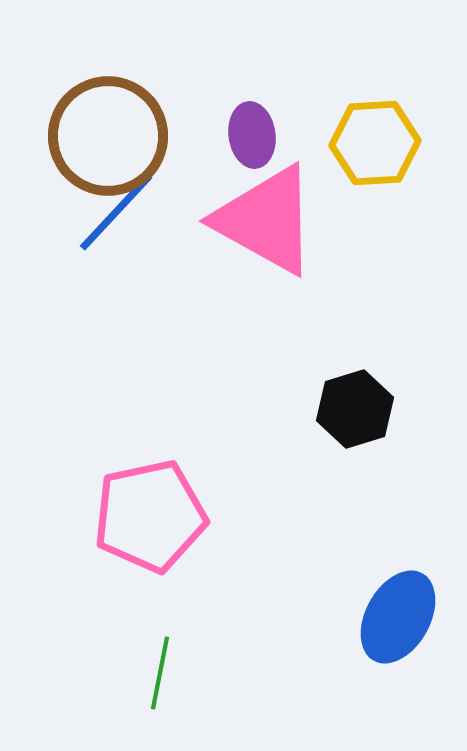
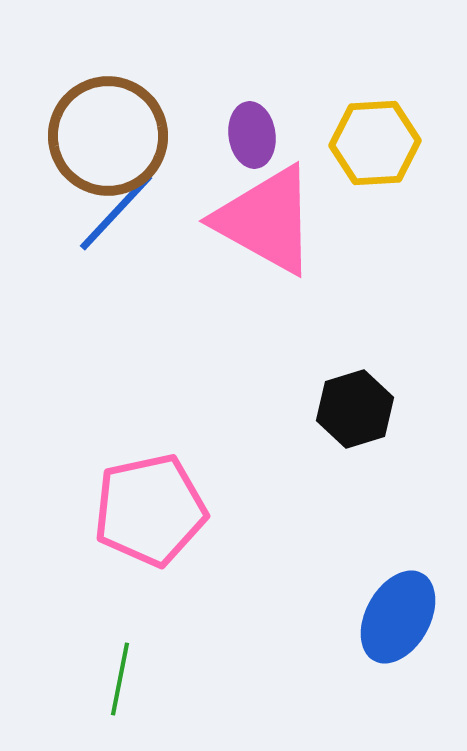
pink pentagon: moved 6 px up
green line: moved 40 px left, 6 px down
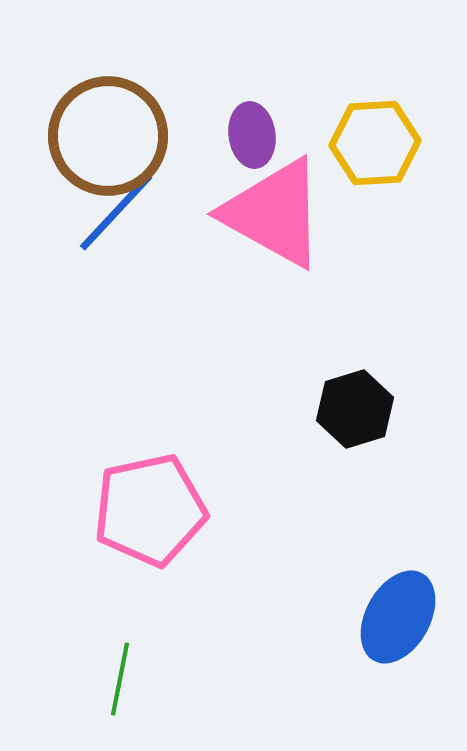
pink triangle: moved 8 px right, 7 px up
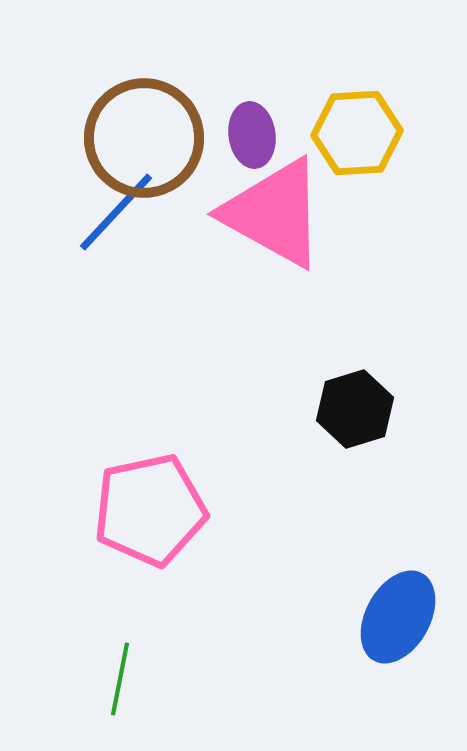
brown circle: moved 36 px right, 2 px down
yellow hexagon: moved 18 px left, 10 px up
